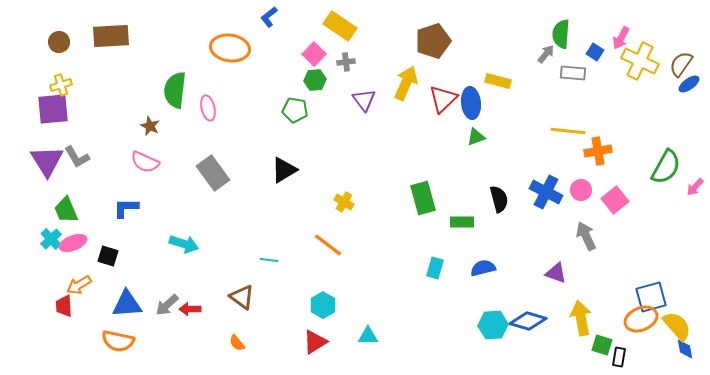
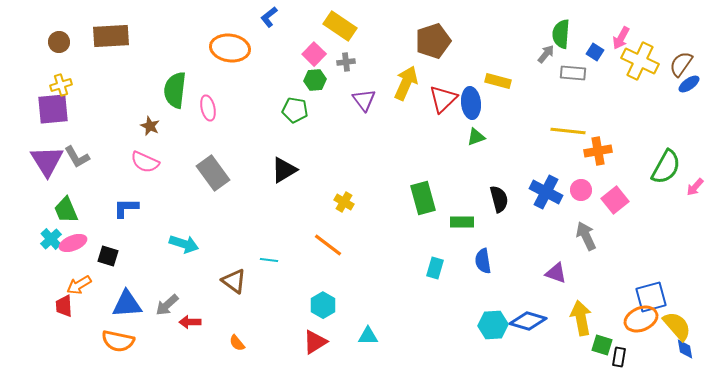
blue semicircle at (483, 268): moved 7 px up; rotated 85 degrees counterclockwise
brown triangle at (242, 297): moved 8 px left, 16 px up
red arrow at (190, 309): moved 13 px down
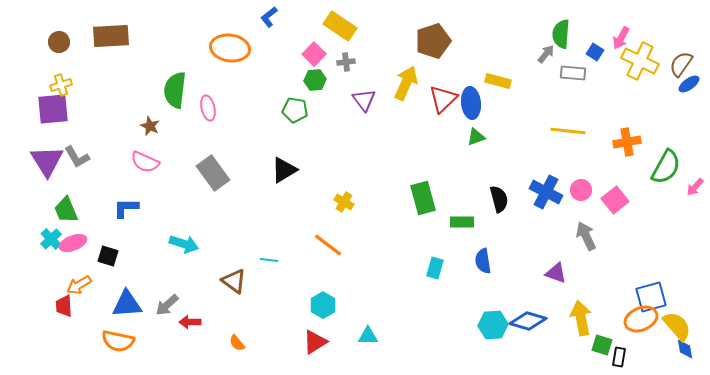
orange cross at (598, 151): moved 29 px right, 9 px up
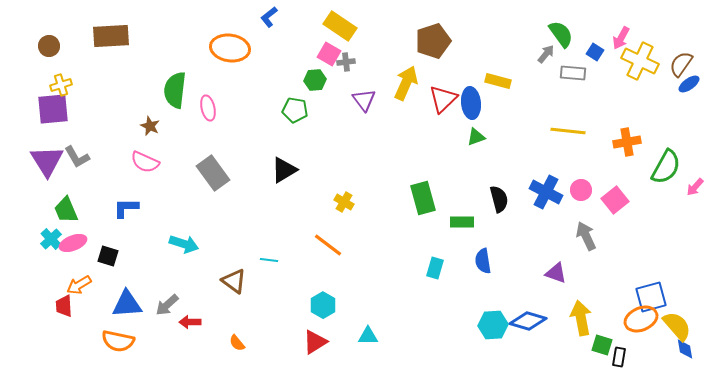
green semicircle at (561, 34): rotated 140 degrees clockwise
brown circle at (59, 42): moved 10 px left, 4 px down
pink square at (314, 54): moved 15 px right; rotated 15 degrees counterclockwise
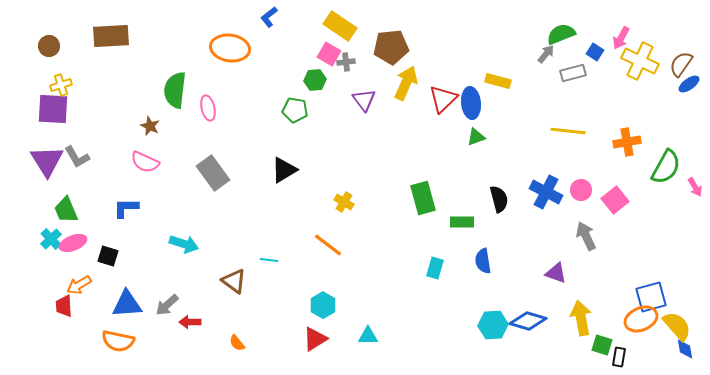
green semicircle at (561, 34): rotated 76 degrees counterclockwise
brown pentagon at (433, 41): moved 42 px left, 6 px down; rotated 12 degrees clockwise
gray rectangle at (573, 73): rotated 20 degrees counterclockwise
purple square at (53, 109): rotated 8 degrees clockwise
pink arrow at (695, 187): rotated 72 degrees counterclockwise
red triangle at (315, 342): moved 3 px up
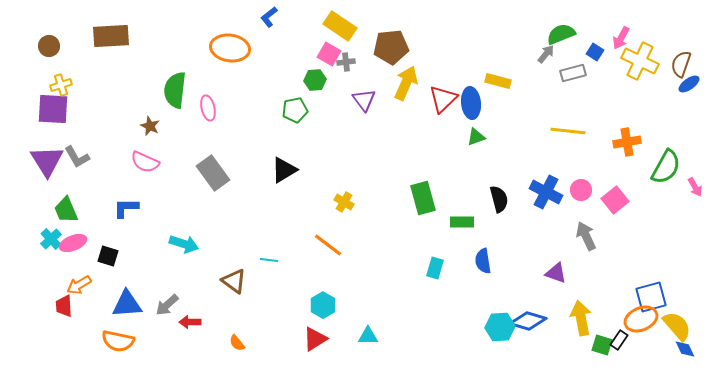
brown semicircle at (681, 64): rotated 16 degrees counterclockwise
green pentagon at (295, 110): rotated 20 degrees counterclockwise
cyan hexagon at (493, 325): moved 7 px right, 2 px down
blue diamond at (685, 349): rotated 15 degrees counterclockwise
black rectangle at (619, 357): moved 17 px up; rotated 24 degrees clockwise
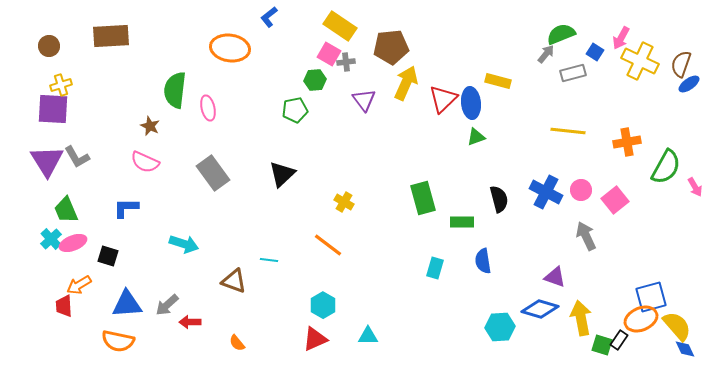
black triangle at (284, 170): moved 2 px left, 4 px down; rotated 12 degrees counterclockwise
purple triangle at (556, 273): moved 1 px left, 4 px down
brown triangle at (234, 281): rotated 16 degrees counterclockwise
blue diamond at (528, 321): moved 12 px right, 12 px up
red triangle at (315, 339): rotated 8 degrees clockwise
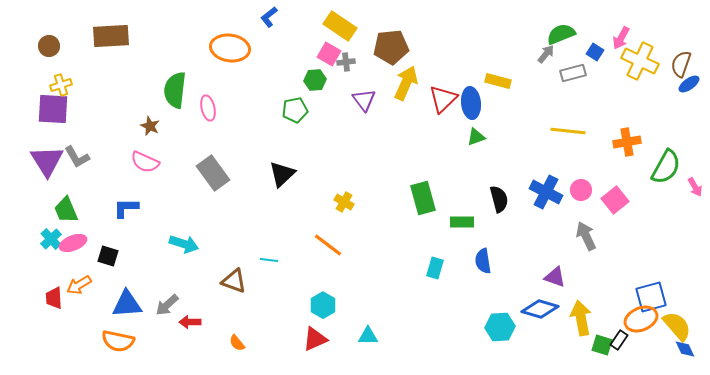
red trapezoid at (64, 306): moved 10 px left, 8 px up
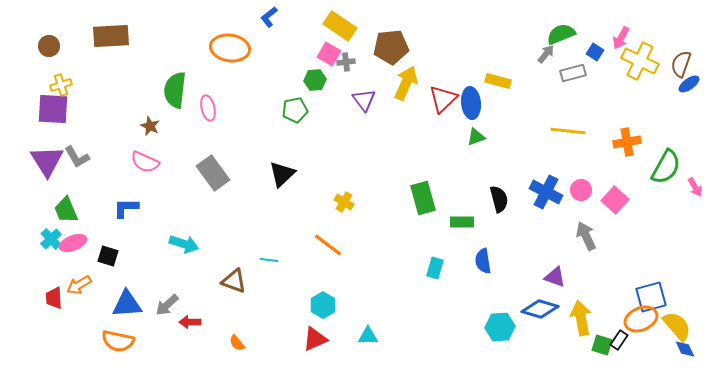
pink square at (615, 200): rotated 8 degrees counterclockwise
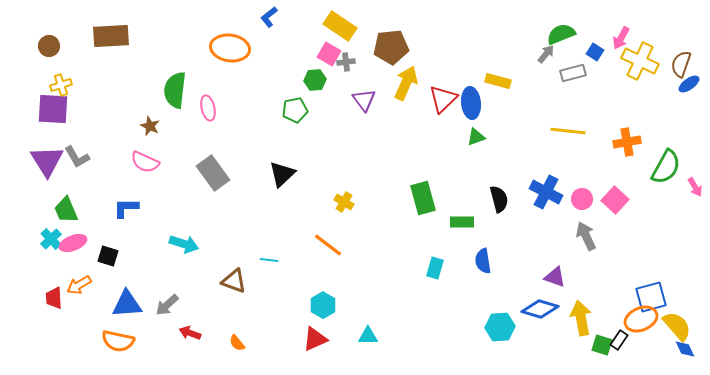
pink circle at (581, 190): moved 1 px right, 9 px down
red arrow at (190, 322): moved 11 px down; rotated 20 degrees clockwise
